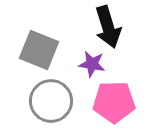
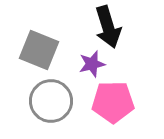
purple star: rotated 24 degrees counterclockwise
pink pentagon: moved 1 px left
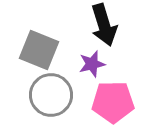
black arrow: moved 4 px left, 2 px up
gray circle: moved 6 px up
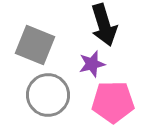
gray square: moved 4 px left, 5 px up
gray circle: moved 3 px left
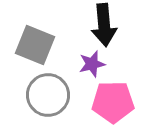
black arrow: rotated 12 degrees clockwise
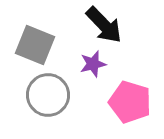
black arrow: rotated 39 degrees counterclockwise
purple star: moved 1 px right
pink pentagon: moved 17 px right; rotated 18 degrees clockwise
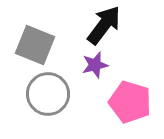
black arrow: rotated 99 degrees counterclockwise
purple star: moved 2 px right, 1 px down
gray circle: moved 1 px up
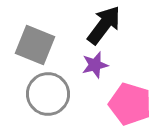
pink pentagon: moved 2 px down
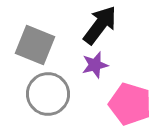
black arrow: moved 4 px left
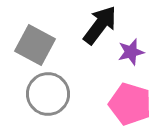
gray square: rotated 6 degrees clockwise
purple star: moved 36 px right, 13 px up
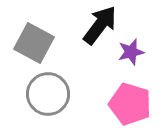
gray square: moved 1 px left, 2 px up
